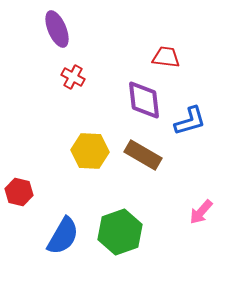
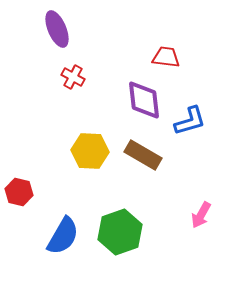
pink arrow: moved 3 px down; rotated 12 degrees counterclockwise
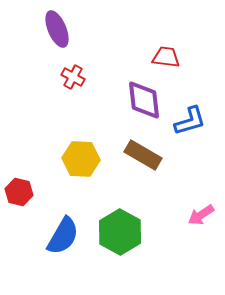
yellow hexagon: moved 9 px left, 8 px down
pink arrow: rotated 28 degrees clockwise
green hexagon: rotated 12 degrees counterclockwise
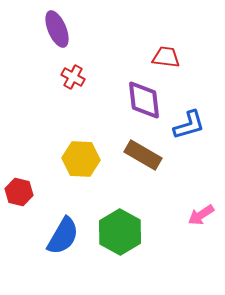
blue L-shape: moved 1 px left, 4 px down
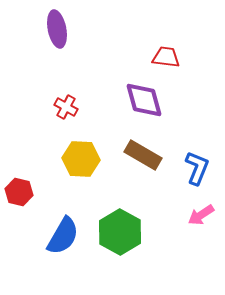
purple ellipse: rotated 12 degrees clockwise
red cross: moved 7 px left, 30 px down
purple diamond: rotated 9 degrees counterclockwise
blue L-shape: moved 8 px right, 43 px down; rotated 52 degrees counterclockwise
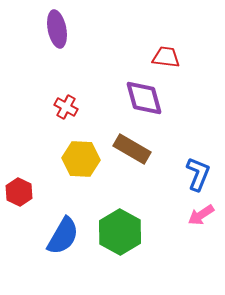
purple diamond: moved 2 px up
brown rectangle: moved 11 px left, 6 px up
blue L-shape: moved 1 px right, 6 px down
red hexagon: rotated 12 degrees clockwise
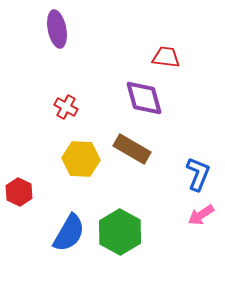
blue semicircle: moved 6 px right, 3 px up
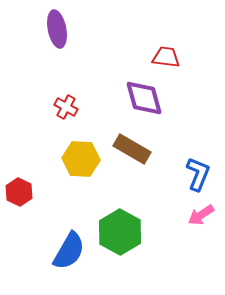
blue semicircle: moved 18 px down
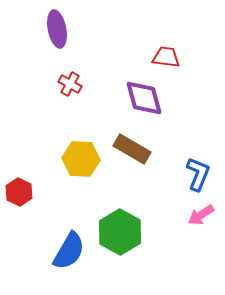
red cross: moved 4 px right, 23 px up
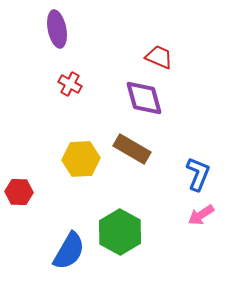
red trapezoid: moved 7 px left; rotated 16 degrees clockwise
yellow hexagon: rotated 6 degrees counterclockwise
red hexagon: rotated 24 degrees counterclockwise
